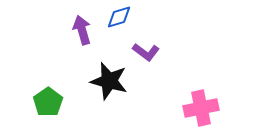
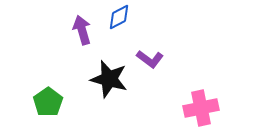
blue diamond: rotated 12 degrees counterclockwise
purple L-shape: moved 4 px right, 7 px down
black star: moved 2 px up
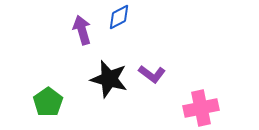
purple L-shape: moved 2 px right, 15 px down
